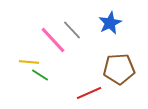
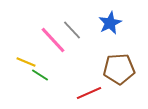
yellow line: moved 3 px left; rotated 18 degrees clockwise
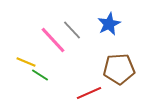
blue star: moved 1 px left, 1 px down
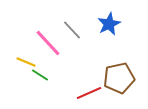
pink line: moved 5 px left, 3 px down
brown pentagon: moved 9 px down; rotated 8 degrees counterclockwise
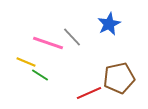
gray line: moved 7 px down
pink line: rotated 28 degrees counterclockwise
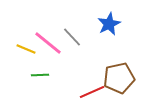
pink line: rotated 20 degrees clockwise
yellow line: moved 13 px up
green line: rotated 36 degrees counterclockwise
red line: moved 3 px right, 1 px up
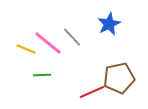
green line: moved 2 px right
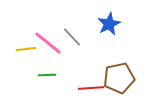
yellow line: rotated 30 degrees counterclockwise
green line: moved 5 px right
red line: moved 1 px left, 4 px up; rotated 20 degrees clockwise
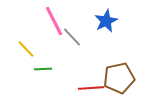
blue star: moved 3 px left, 3 px up
pink line: moved 6 px right, 22 px up; rotated 24 degrees clockwise
yellow line: rotated 54 degrees clockwise
green line: moved 4 px left, 6 px up
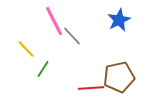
blue star: moved 13 px right, 1 px up
gray line: moved 1 px up
green line: rotated 54 degrees counterclockwise
brown pentagon: moved 1 px up
